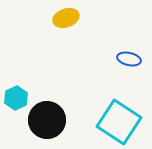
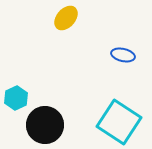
yellow ellipse: rotated 30 degrees counterclockwise
blue ellipse: moved 6 px left, 4 px up
black circle: moved 2 px left, 5 px down
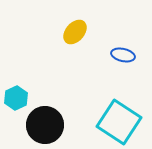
yellow ellipse: moved 9 px right, 14 px down
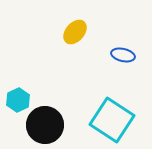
cyan hexagon: moved 2 px right, 2 px down
cyan square: moved 7 px left, 2 px up
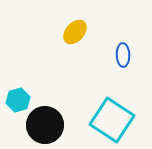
blue ellipse: rotated 75 degrees clockwise
cyan hexagon: rotated 10 degrees clockwise
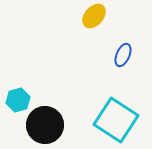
yellow ellipse: moved 19 px right, 16 px up
blue ellipse: rotated 25 degrees clockwise
cyan square: moved 4 px right
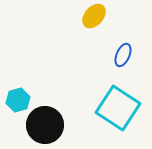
cyan square: moved 2 px right, 12 px up
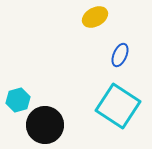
yellow ellipse: moved 1 px right, 1 px down; rotated 20 degrees clockwise
blue ellipse: moved 3 px left
cyan square: moved 2 px up
